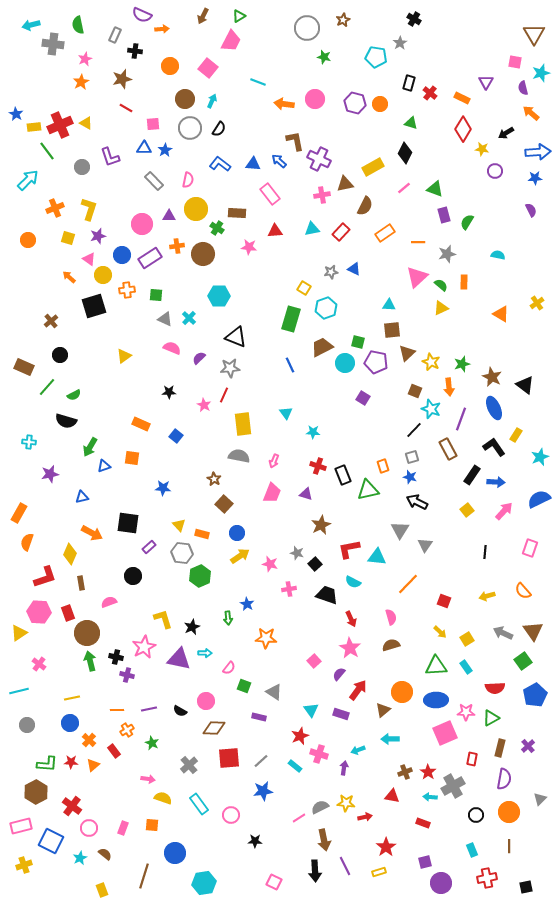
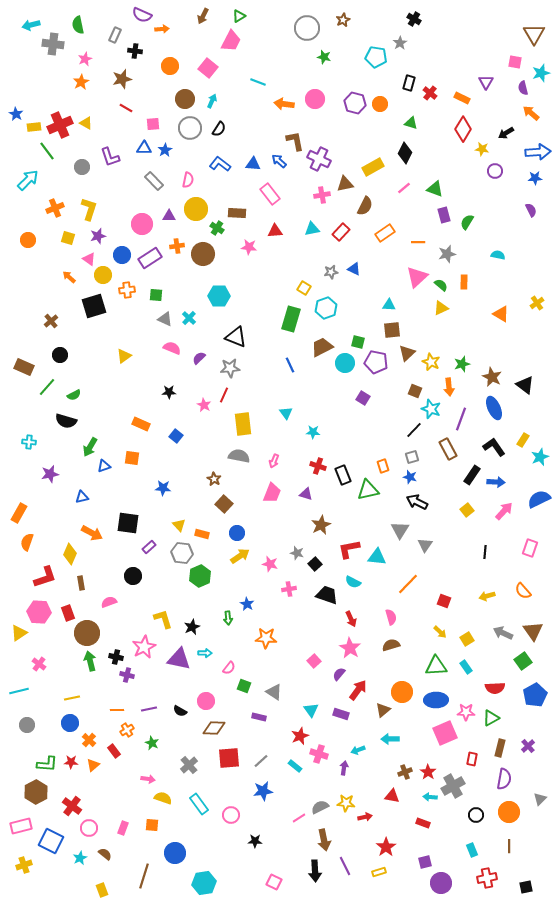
yellow rectangle at (516, 435): moved 7 px right, 5 px down
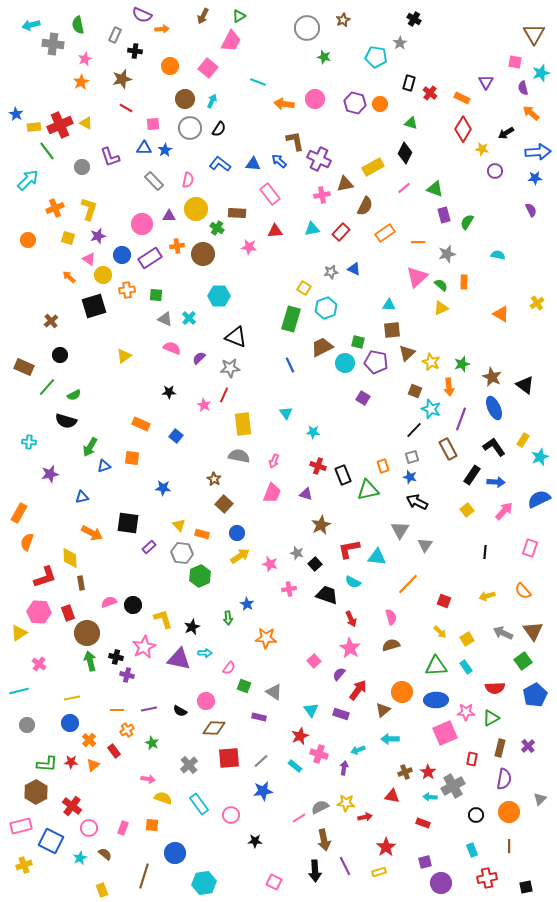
yellow diamond at (70, 554): moved 4 px down; rotated 25 degrees counterclockwise
black circle at (133, 576): moved 29 px down
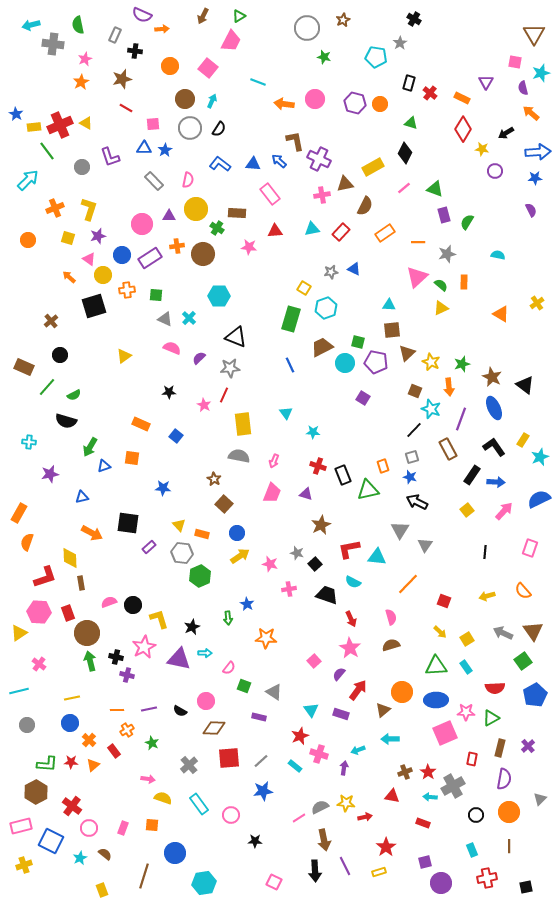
yellow L-shape at (163, 619): moved 4 px left
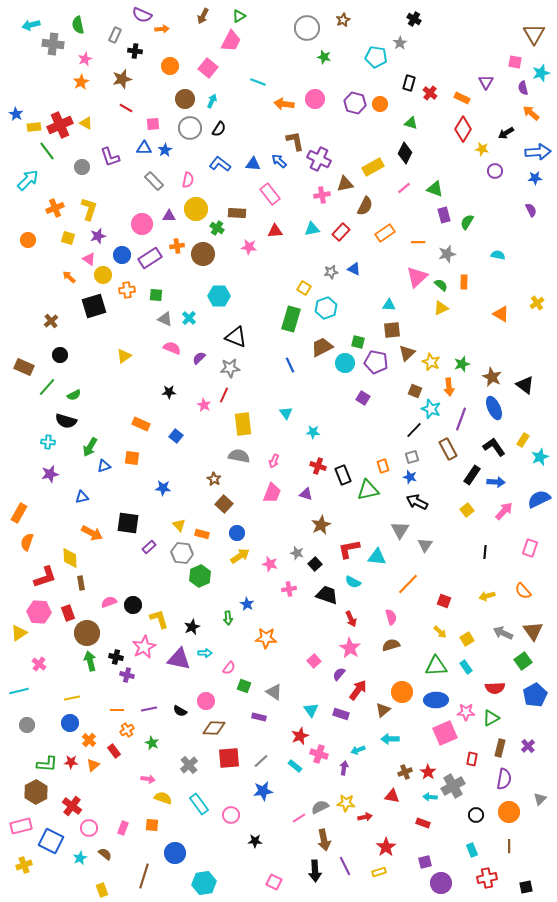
cyan cross at (29, 442): moved 19 px right
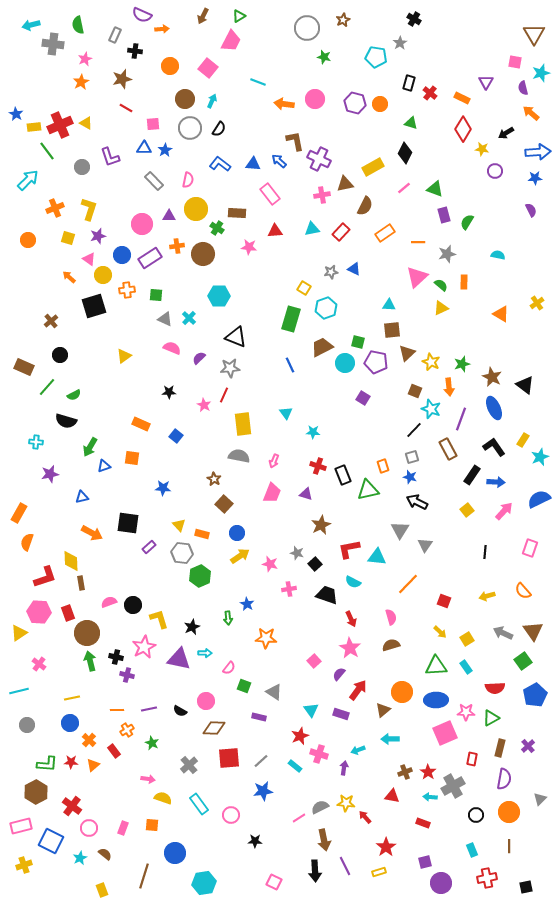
cyan cross at (48, 442): moved 12 px left
yellow diamond at (70, 558): moved 1 px right, 3 px down
red arrow at (365, 817): rotated 120 degrees counterclockwise
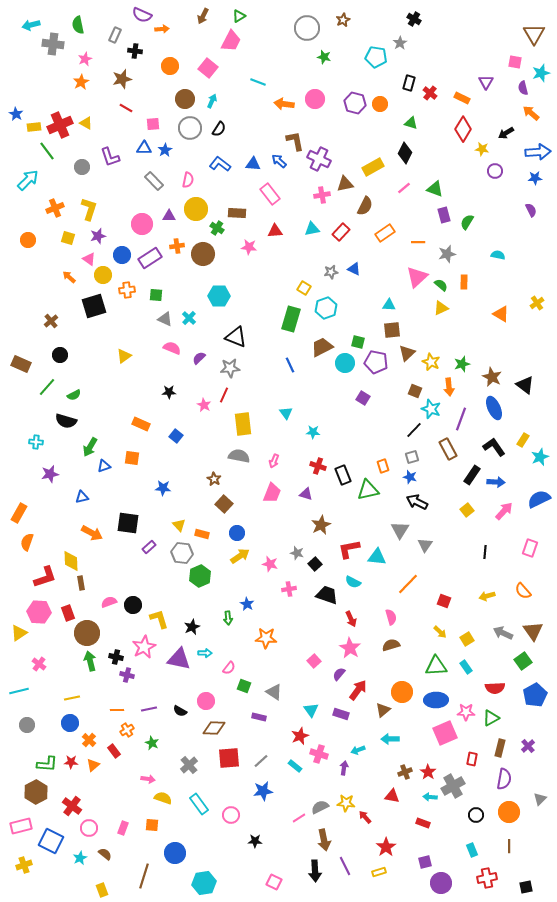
brown rectangle at (24, 367): moved 3 px left, 3 px up
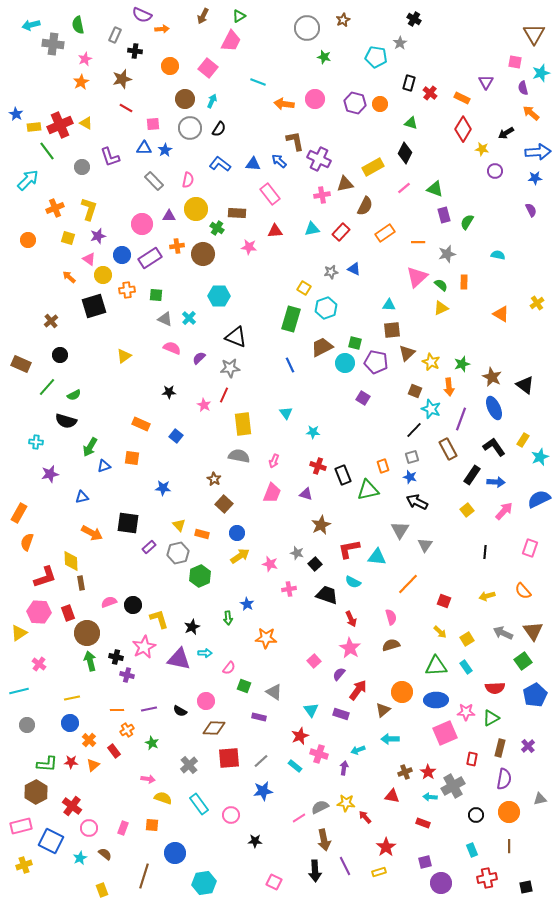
green square at (358, 342): moved 3 px left, 1 px down
gray hexagon at (182, 553): moved 4 px left; rotated 20 degrees counterclockwise
gray triangle at (540, 799): rotated 32 degrees clockwise
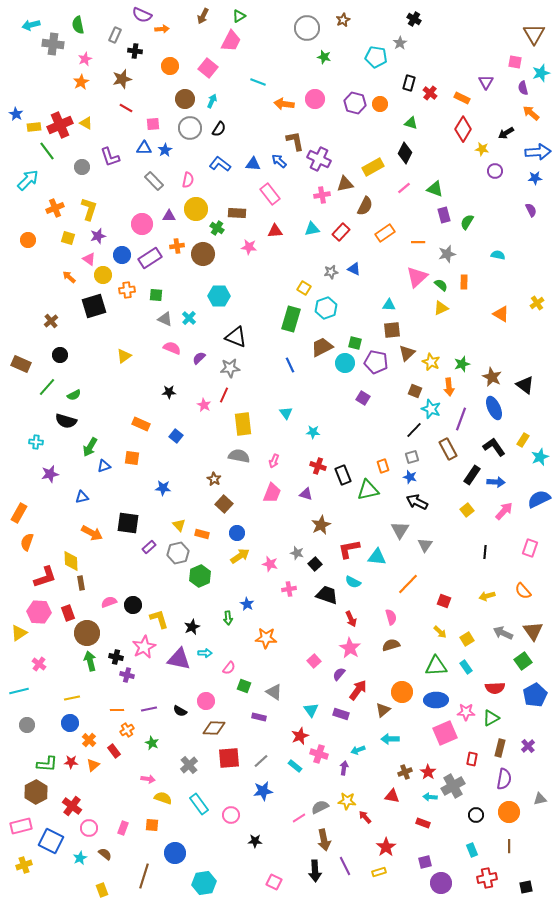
yellow star at (346, 803): moved 1 px right, 2 px up
